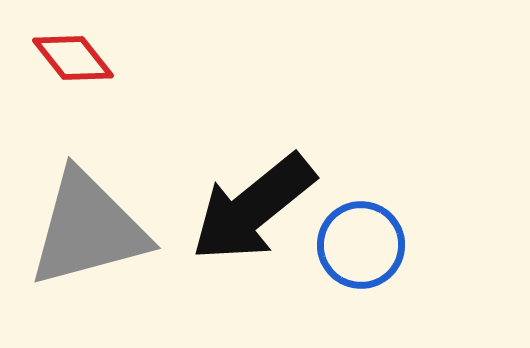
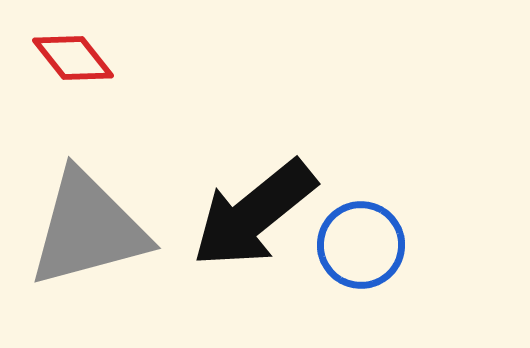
black arrow: moved 1 px right, 6 px down
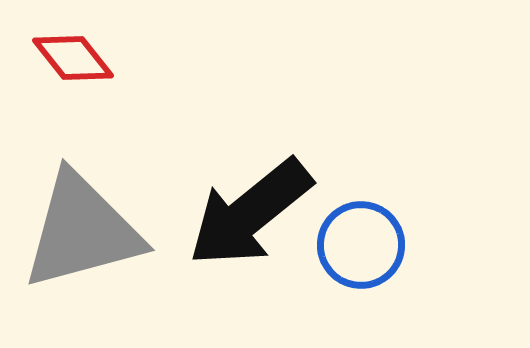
black arrow: moved 4 px left, 1 px up
gray triangle: moved 6 px left, 2 px down
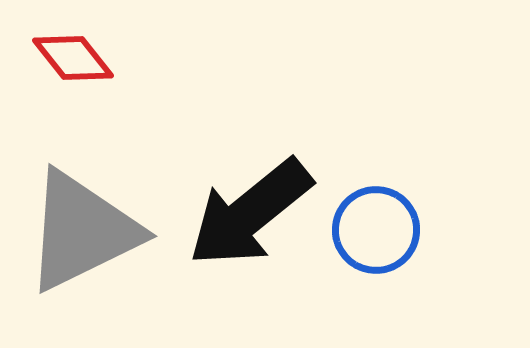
gray triangle: rotated 11 degrees counterclockwise
blue circle: moved 15 px right, 15 px up
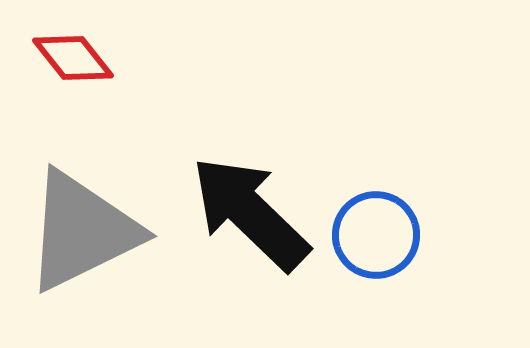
black arrow: rotated 83 degrees clockwise
blue circle: moved 5 px down
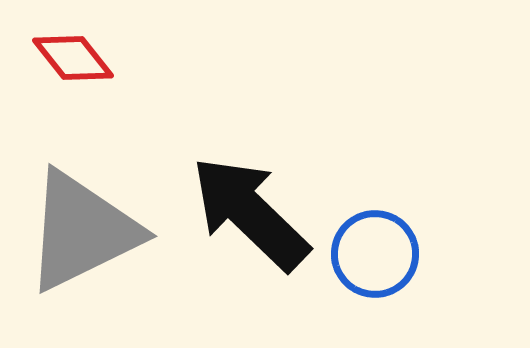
blue circle: moved 1 px left, 19 px down
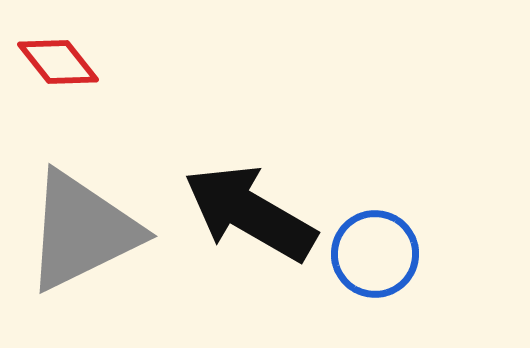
red diamond: moved 15 px left, 4 px down
black arrow: rotated 14 degrees counterclockwise
